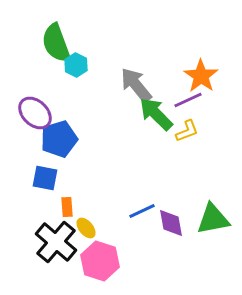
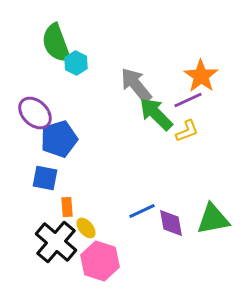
cyan hexagon: moved 2 px up
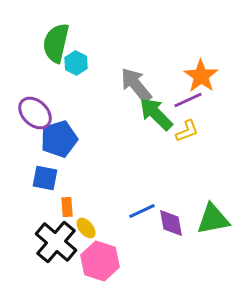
green semicircle: rotated 33 degrees clockwise
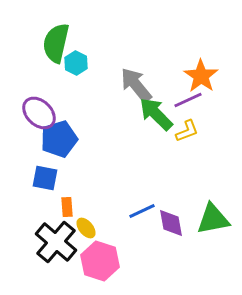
purple ellipse: moved 4 px right
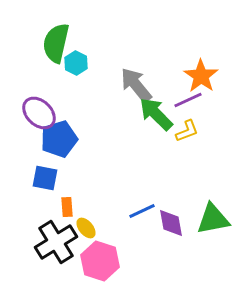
black cross: rotated 18 degrees clockwise
